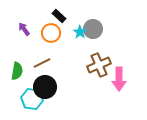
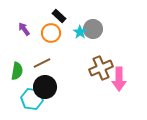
brown cross: moved 2 px right, 3 px down
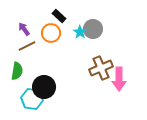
brown line: moved 15 px left, 17 px up
black circle: moved 1 px left
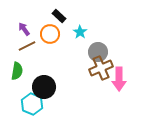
gray circle: moved 5 px right, 23 px down
orange circle: moved 1 px left, 1 px down
cyan hexagon: moved 5 px down; rotated 15 degrees clockwise
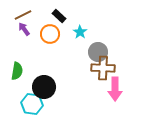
brown line: moved 4 px left, 31 px up
brown cross: moved 2 px right; rotated 25 degrees clockwise
pink arrow: moved 4 px left, 10 px down
cyan hexagon: rotated 15 degrees counterclockwise
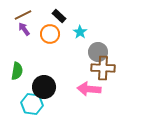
pink arrow: moved 26 px left; rotated 95 degrees clockwise
